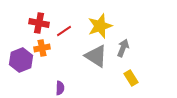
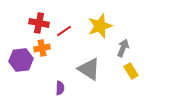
gray triangle: moved 7 px left, 13 px down
purple hexagon: rotated 15 degrees clockwise
yellow rectangle: moved 7 px up
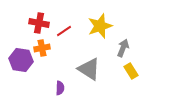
purple hexagon: rotated 15 degrees clockwise
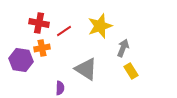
gray triangle: moved 3 px left
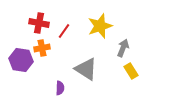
red line: rotated 21 degrees counterclockwise
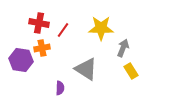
yellow star: moved 1 px right, 2 px down; rotated 20 degrees clockwise
red line: moved 1 px left, 1 px up
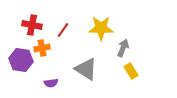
red cross: moved 7 px left, 2 px down
purple semicircle: moved 9 px left, 5 px up; rotated 80 degrees clockwise
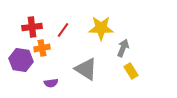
red cross: moved 2 px down; rotated 18 degrees counterclockwise
